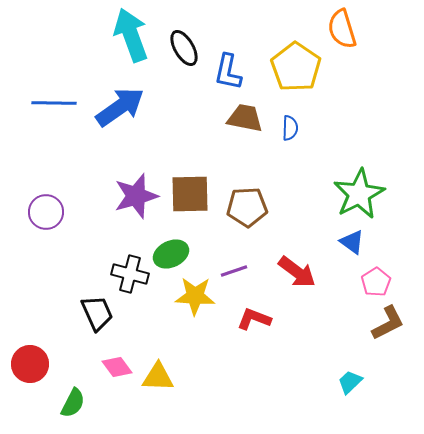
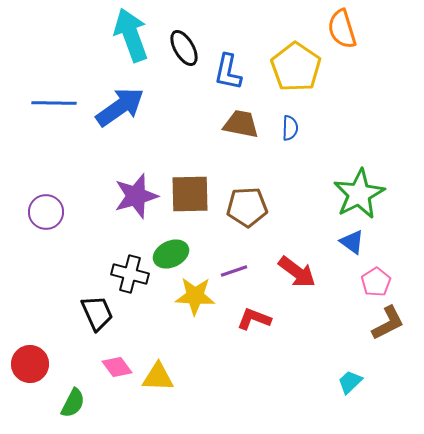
brown trapezoid: moved 4 px left, 6 px down
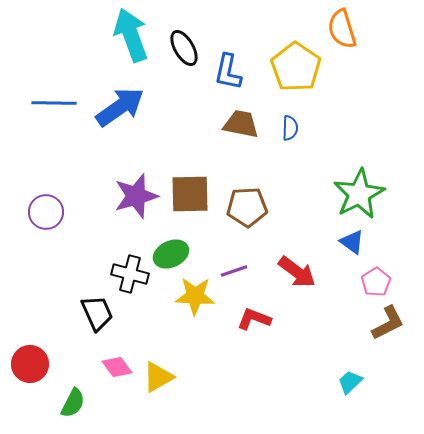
yellow triangle: rotated 32 degrees counterclockwise
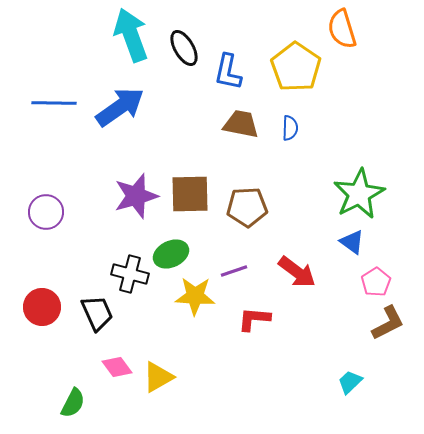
red L-shape: rotated 16 degrees counterclockwise
red circle: moved 12 px right, 57 px up
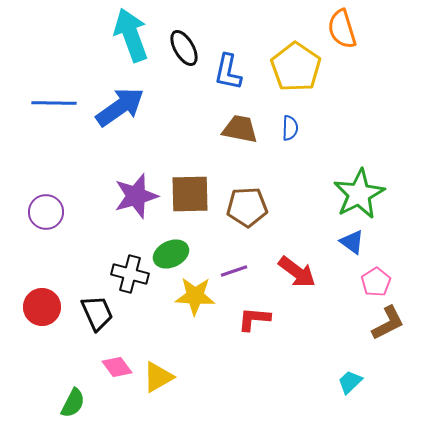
brown trapezoid: moved 1 px left, 5 px down
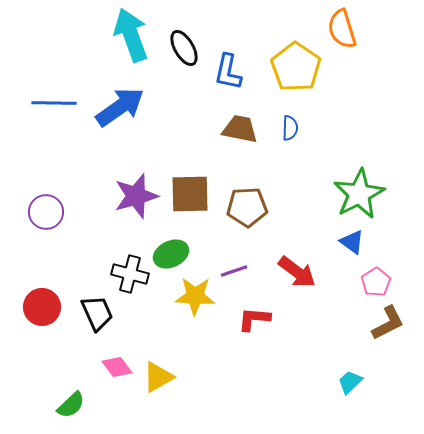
green semicircle: moved 2 px left, 2 px down; rotated 20 degrees clockwise
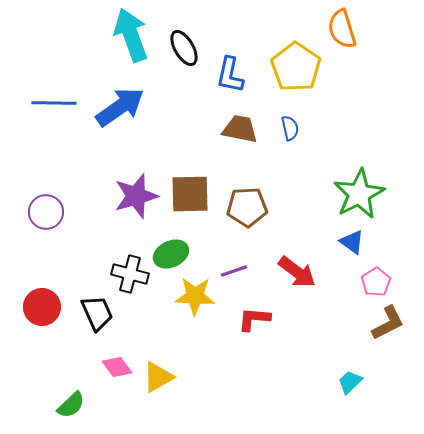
blue L-shape: moved 2 px right, 3 px down
blue semicircle: rotated 15 degrees counterclockwise
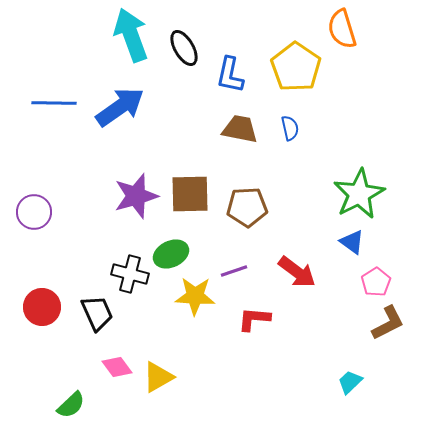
purple circle: moved 12 px left
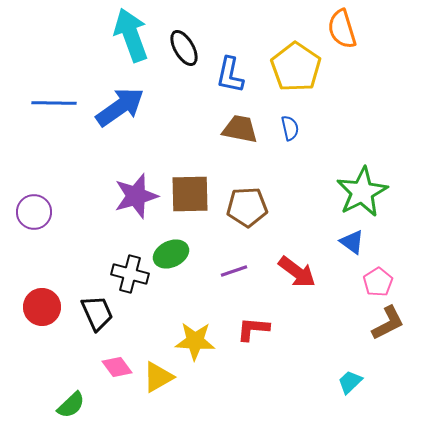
green star: moved 3 px right, 2 px up
pink pentagon: moved 2 px right
yellow star: moved 45 px down
red L-shape: moved 1 px left, 10 px down
